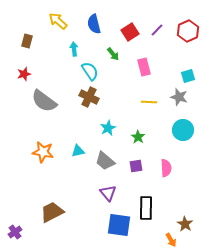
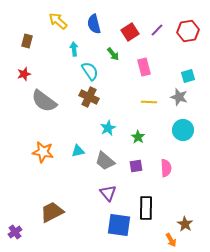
red hexagon: rotated 15 degrees clockwise
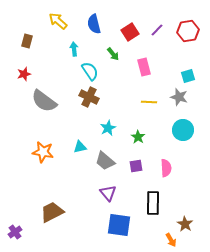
cyan triangle: moved 2 px right, 4 px up
black rectangle: moved 7 px right, 5 px up
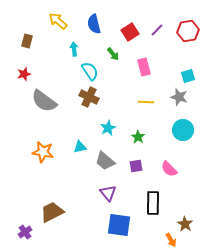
yellow line: moved 3 px left
pink semicircle: moved 3 px right, 1 px down; rotated 138 degrees clockwise
purple cross: moved 10 px right
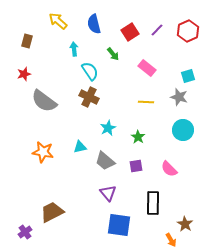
red hexagon: rotated 15 degrees counterclockwise
pink rectangle: moved 3 px right, 1 px down; rotated 36 degrees counterclockwise
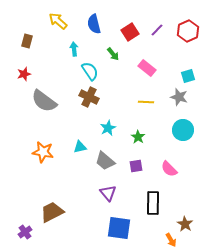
blue square: moved 3 px down
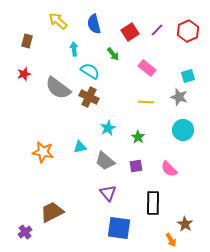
cyan semicircle: rotated 24 degrees counterclockwise
gray semicircle: moved 14 px right, 13 px up
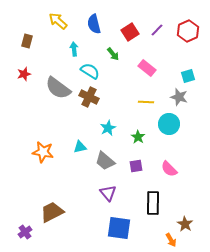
cyan circle: moved 14 px left, 6 px up
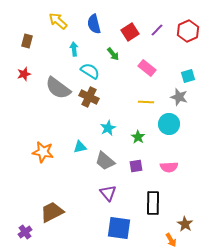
pink semicircle: moved 2 px up; rotated 48 degrees counterclockwise
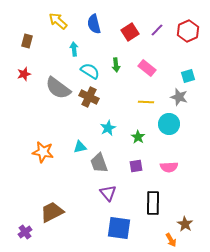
green arrow: moved 3 px right, 11 px down; rotated 32 degrees clockwise
gray trapezoid: moved 6 px left, 2 px down; rotated 30 degrees clockwise
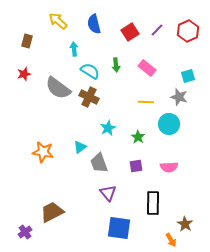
cyan triangle: rotated 24 degrees counterclockwise
